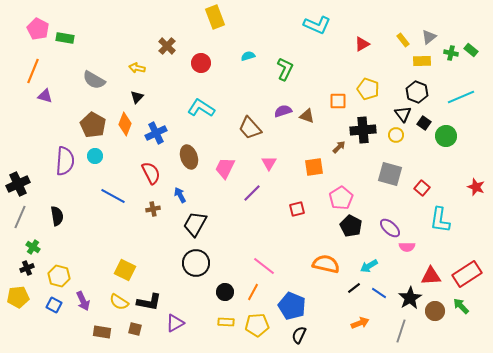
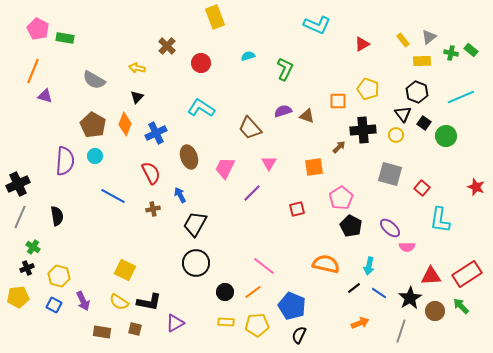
cyan arrow at (369, 266): rotated 48 degrees counterclockwise
orange line at (253, 292): rotated 24 degrees clockwise
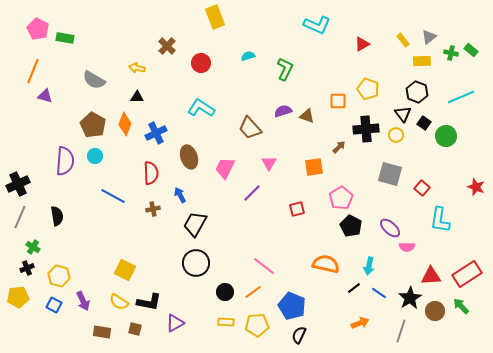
black triangle at (137, 97): rotated 48 degrees clockwise
black cross at (363, 130): moved 3 px right, 1 px up
red semicircle at (151, 173): rotated 25 degrees clockwise
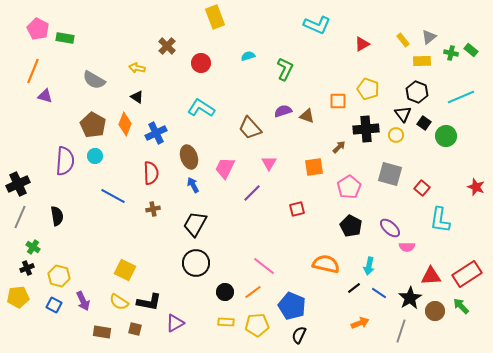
black triangle at (137, 97): rotated 32 degrees clockwise
blue arrow at (180, 195): moved 13 px right, 10 px up
pink pentagon at (341, 198): moved 8 px right, 11 px up
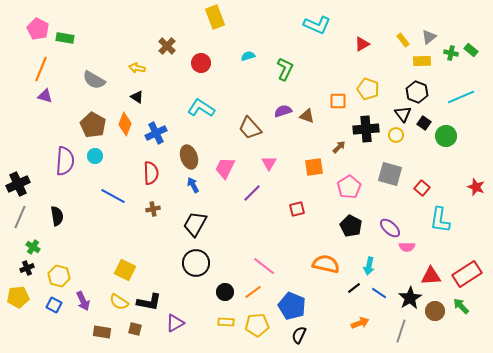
orange line at (33, 71): moved 8 px right, 2 px up
